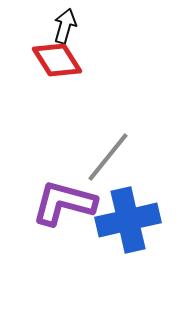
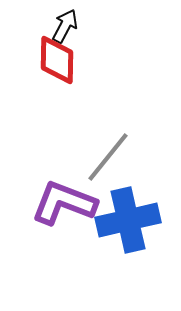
black arrow: rotated 12 degrees clockwise
red diamond: rotated 33 degrees clockwise
purple L-shape: rotated 6 degrees clockwise
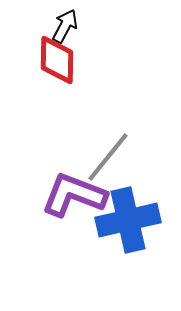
purple L-shape: moved 10 px right, 8 px up
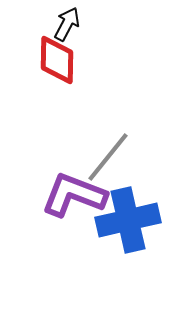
black arrow: moved 2 px right, 2 px up
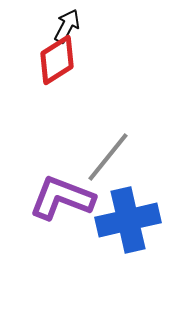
black arrow: moved 2 px down
red diamond: rotated 57 degrees clockwise
purple L-shape: moved 12 px left, 3 px down
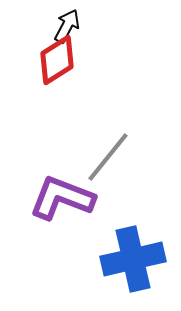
blue cross: moved 5 px right, 39 px down
